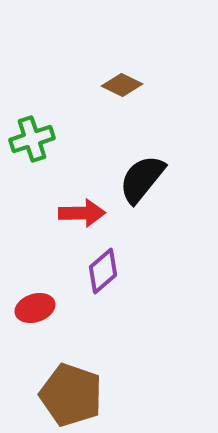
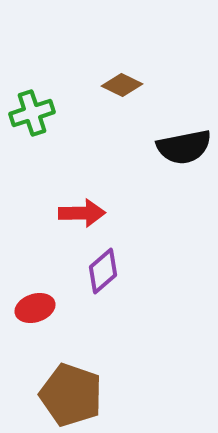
green cross: moved 26 px up
black semicircle: moved 42 px right, 32 px up; rotated 140 degrees counterclockwise
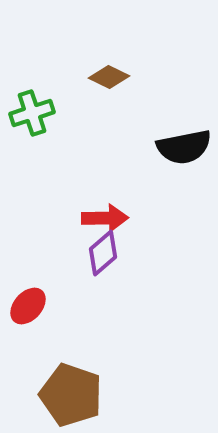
brown diamond: moved 13 px left, 8 px up
red arrow: moved 23 px right, 5 px down
purple diamond: moved 18 px up
red ellipse: moved 7 px left, 2 px up; rotated 30 degrees counterclockwise
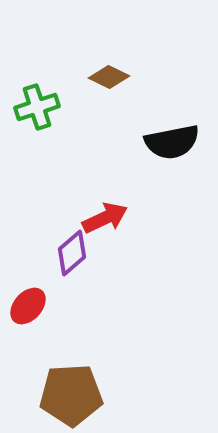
green cross: moved 5 px right, 6 px up
black semicircle: moved 12 px left, 5 px up
red arrow: rotated 24 degrees counterclockwise
purple diamond: moved 31 px left
brown pentagon: rotated 22 degrees counterclockwise
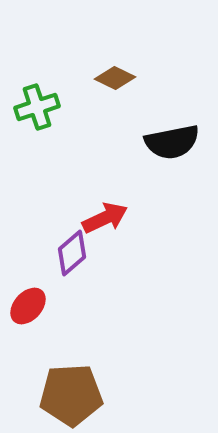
brown diamond: moved 6 px right, 1 px down
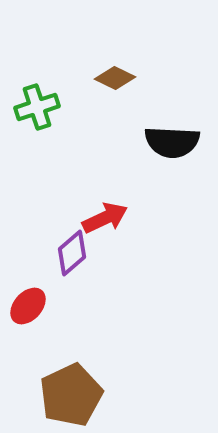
black semicircle: rotated 14 degrees clockwise
brown pentagon: rotated 22 degrees counterclockwise
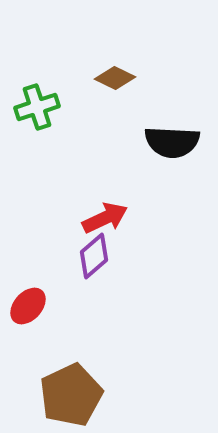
purple diamond: moved 22 px right, 3 px down
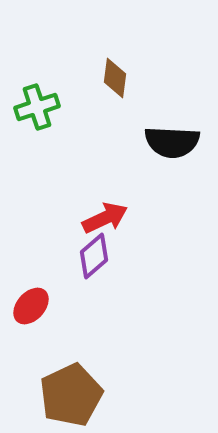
brown diamond: rotated 72 degrees clockwise
red ellipse: moved 3 px right
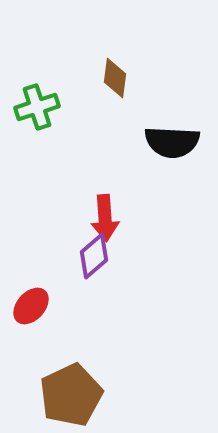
red arrow: rotated 111 degrees clockwise
